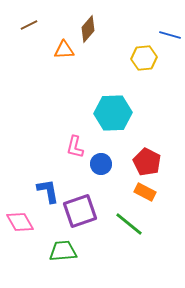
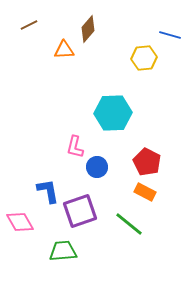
blue circle: moved 4 px left, 3 px down
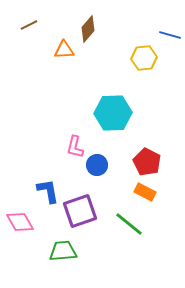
blue circle: moved 2 px up
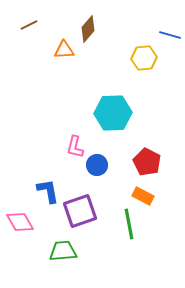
orange rectangle: moved 2 px left, 4 px down
green line: rotated 40 degrees clockwise
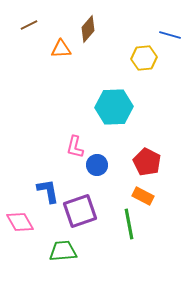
orange triangle: moved 3 px left, 1 px up
cyan hexagon: moved 1 px right, 6 px up
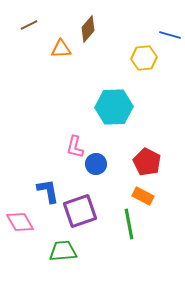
blue circle: moved 1 px left, 1 px up
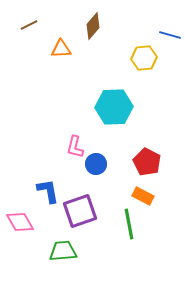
brown diamond: moved 5 px right, 3 px up
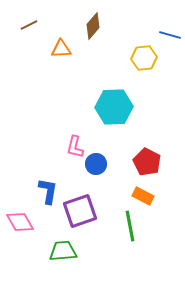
blue L-shape: rotated 20 degrees clockwise
green line: moved 1 px right, 2 px down
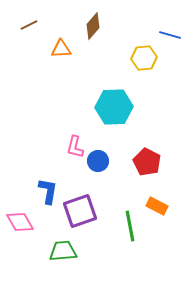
blue circle: moved 2 px right, 3 px up
orange rectangle: moved 14 px right, 10 px down
